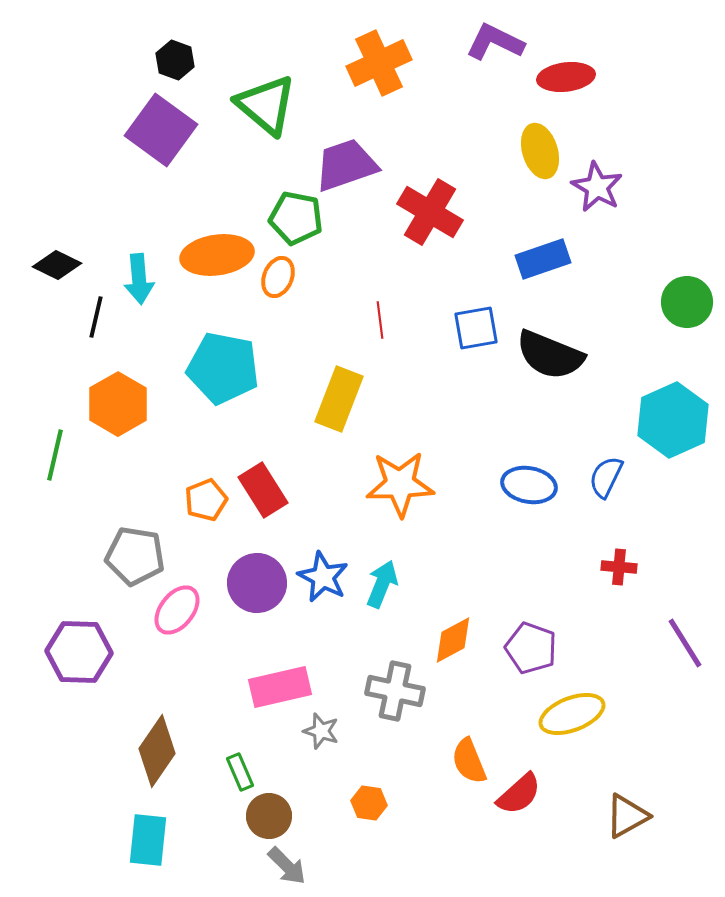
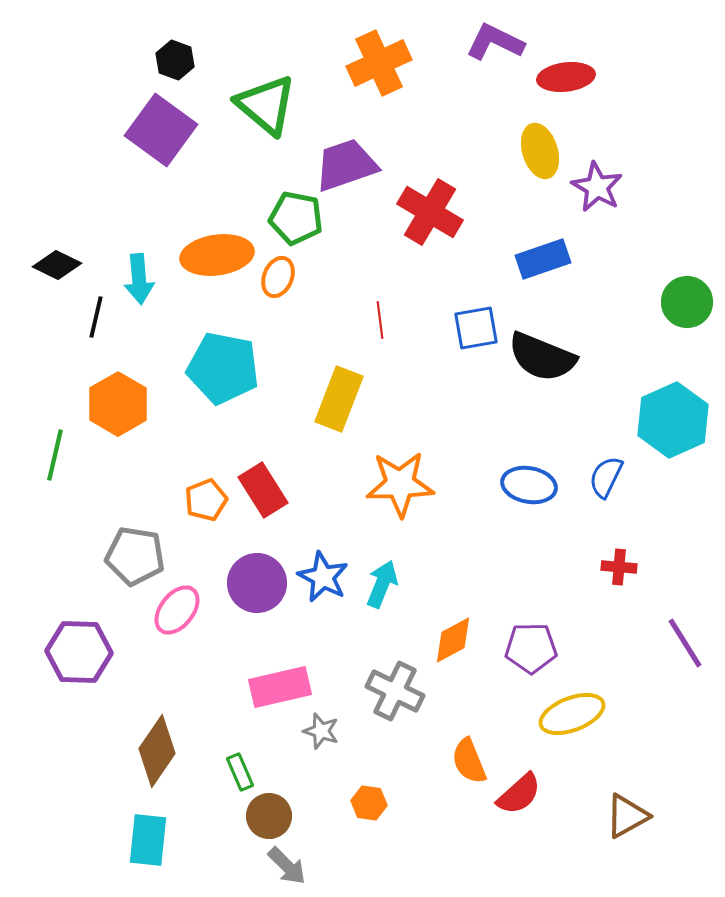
black semicircle at (550, 355): moved 8 px left, 2 px down
purple pentagon at (531, 648): rotated 21 degrees counterclockwise
gray cross at (395, 691): rotated 14 degrees clockwise
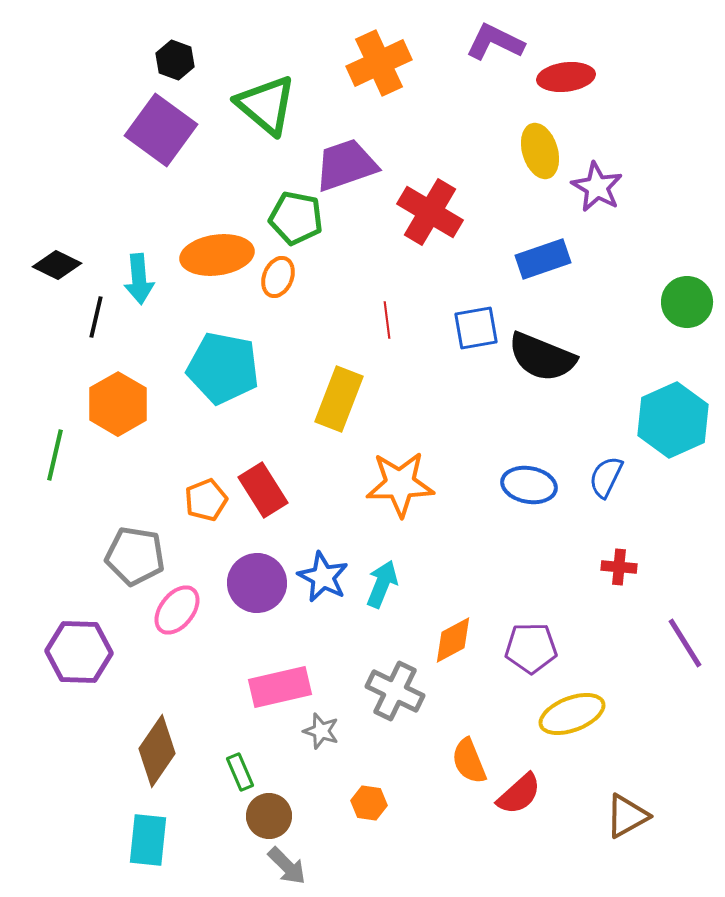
red line at (380, 320): moved 7 px right
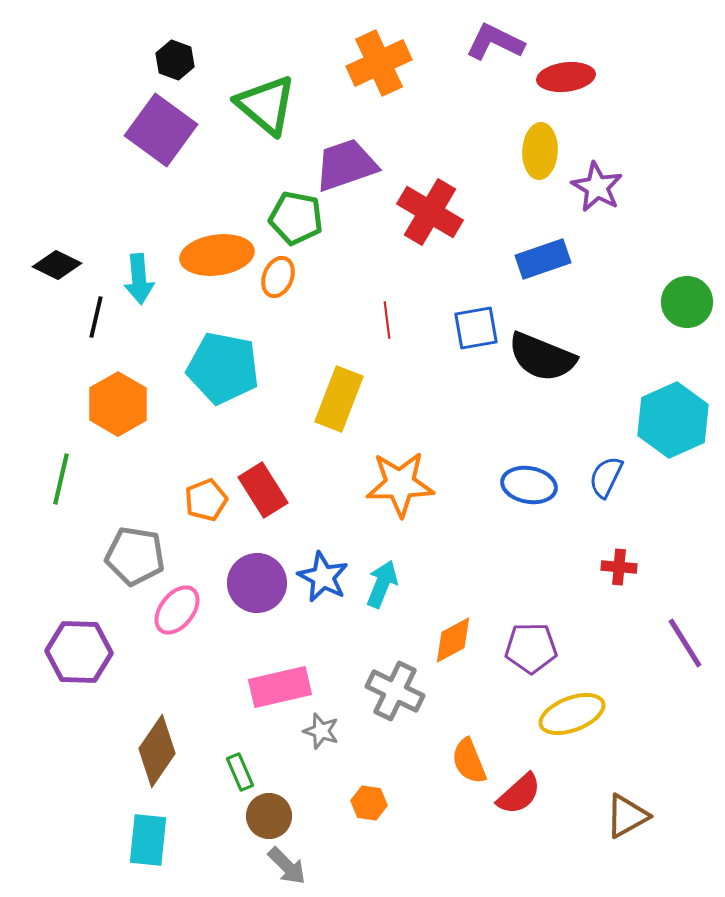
yellow ellipse at (540, 151): rotated 20 degrees clockwise
green line at (55, 455): moved 6 px right, 24 px down
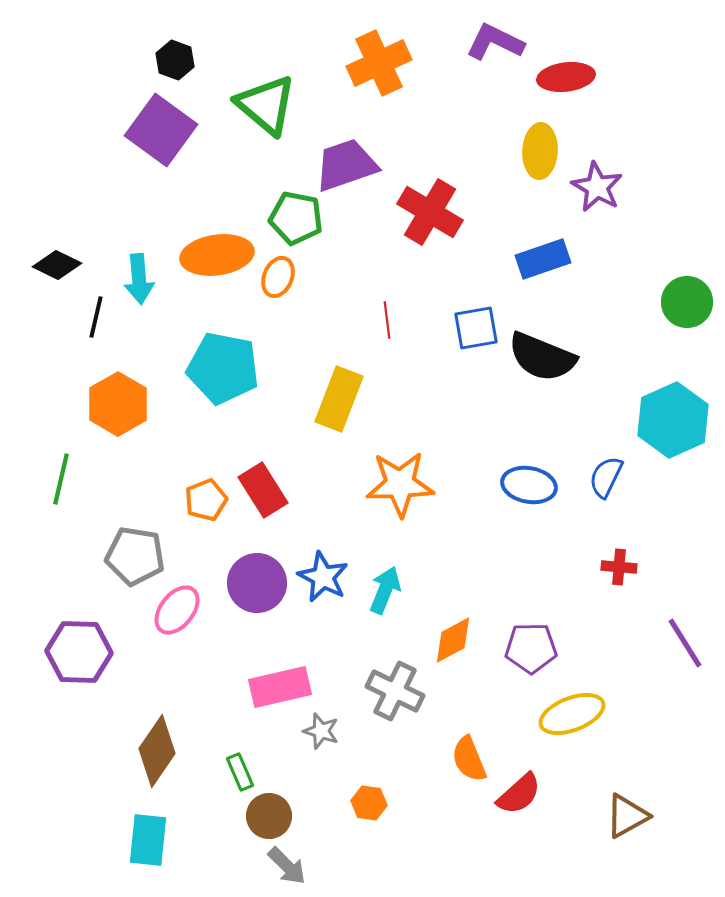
cyan arrow at (382, 584): moved 3 px right, 6 px down
orange semicircle at (469, 761): moved 2 px up
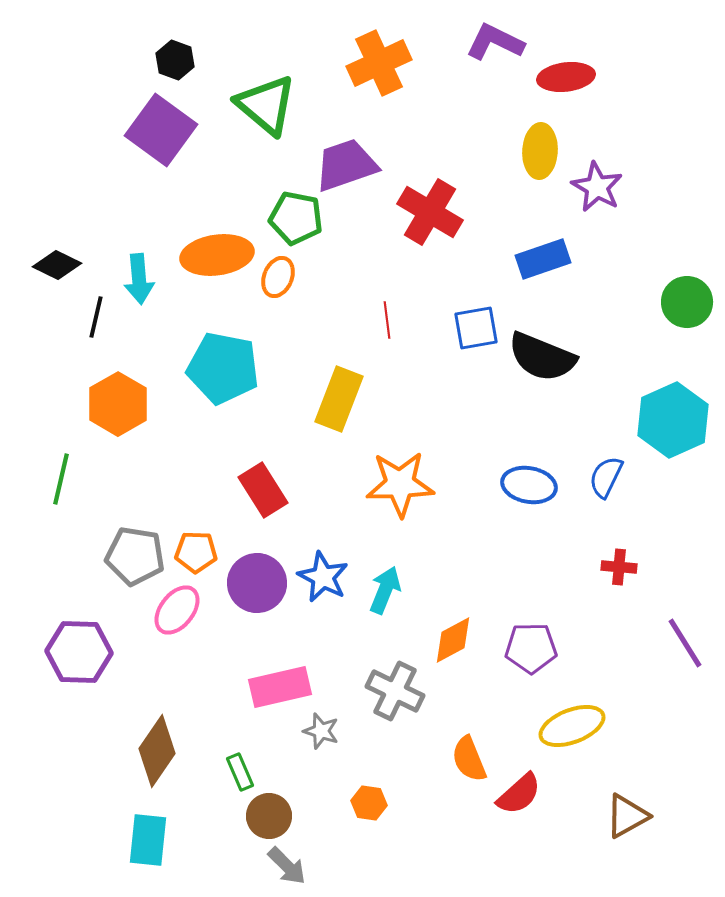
orange pentagon at (206, 500): moved 10 px left, 52 px down; rotated 24 degrees clockwise
yellow ellipse at (572, 714): moved 12 px down
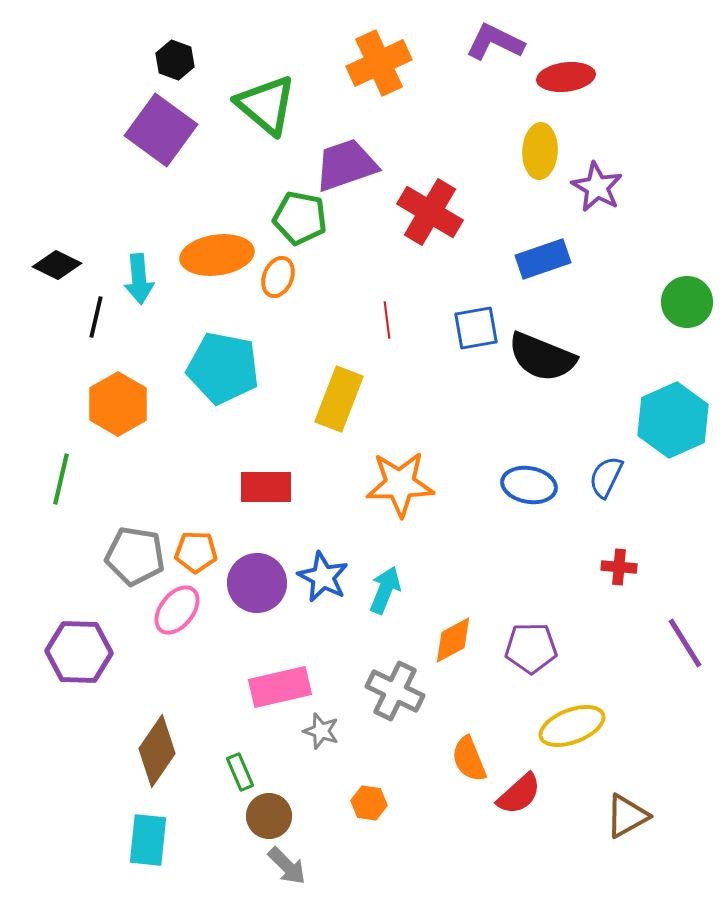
green pentagon at (296, 218): moved 4 px right
red rectangle at (263, 490): moved 3 px right, 3 px up; rotated 58 degrees counterclockwise
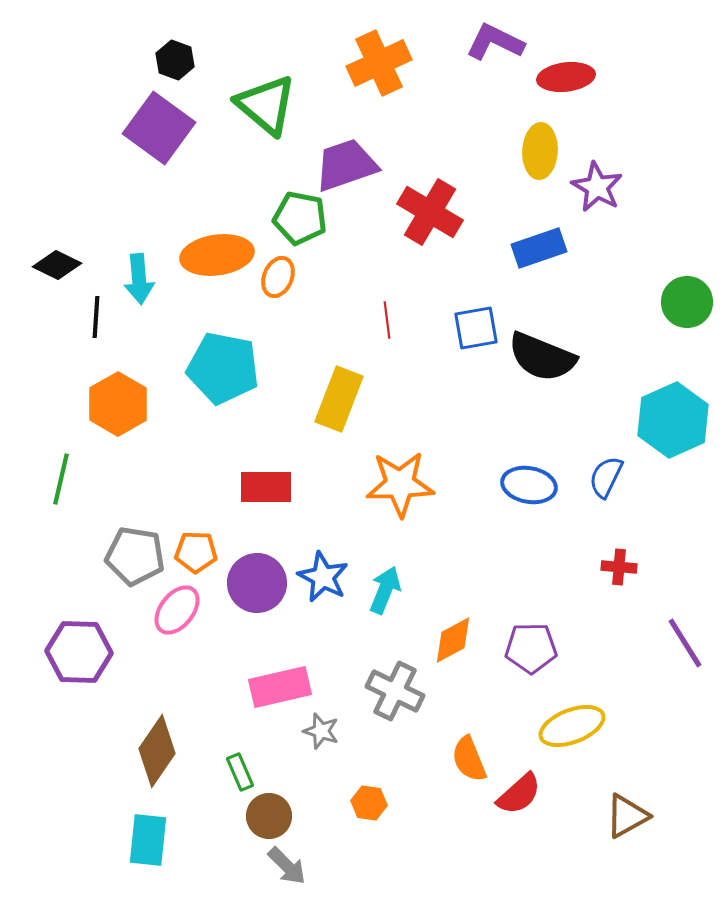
purple square at (161, 130): moved 2 px left, 2 px up
blue rectangle at (543, 259): moved 4 px left, 11 px up
black line at (96, 317): rotated 9 degrees counterclockwise
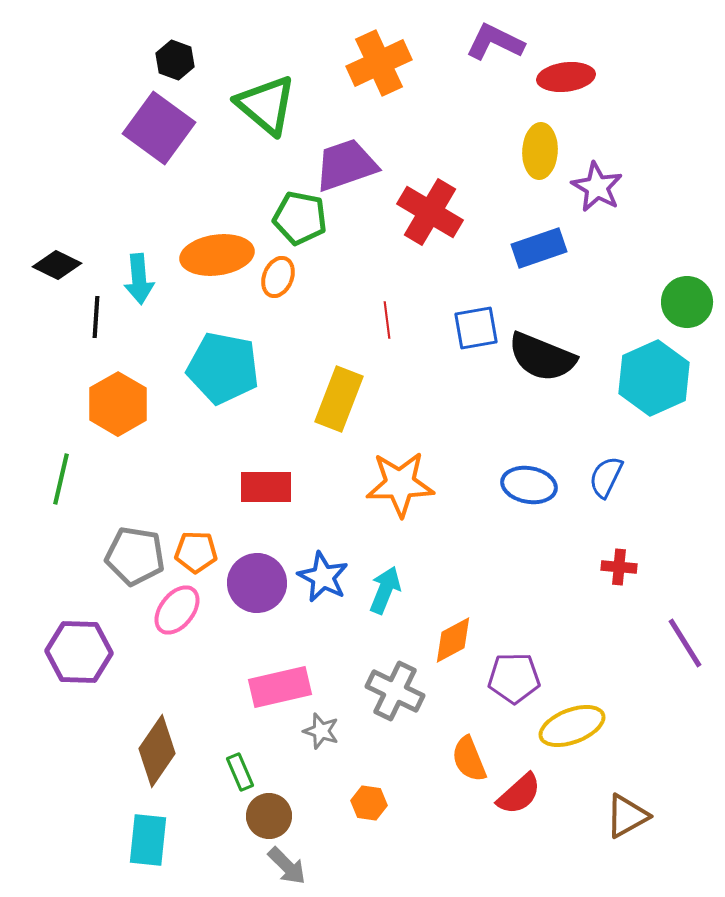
cyan hexagon at (673, 420): moved 19 px left, 42 px up
purple pentagon at (531, 648): moved 17 px left, 30 px down
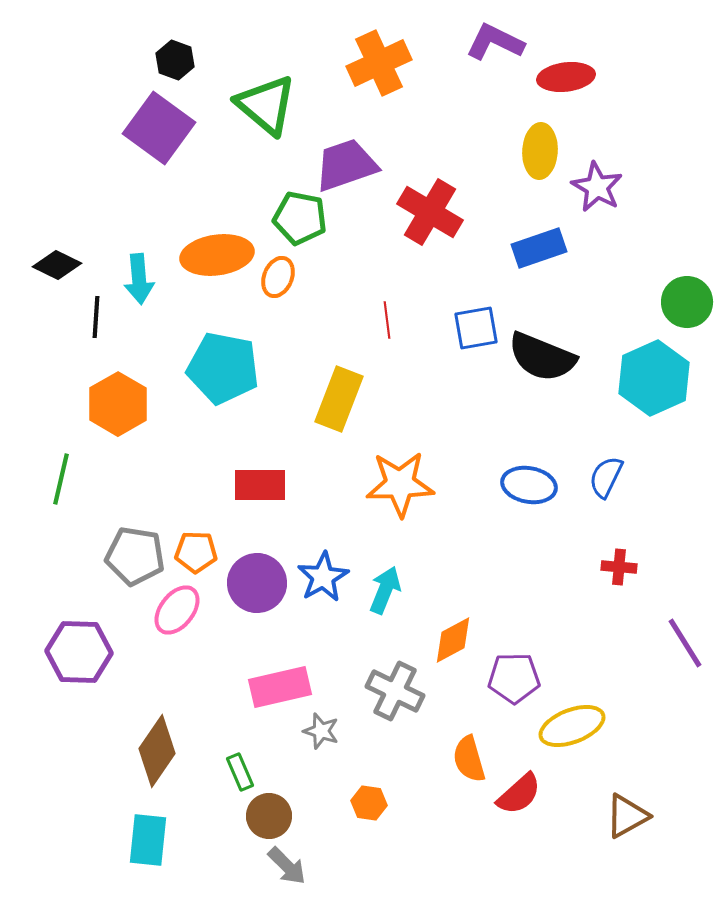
red rectangle at (266, 487): moved 6 px left, 2 px up
blue star at (323, 577): rotated 15 degrees clockwise
orange semicircle at (469, 759): rotated 6 degrees clockwise
